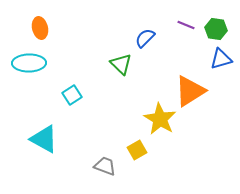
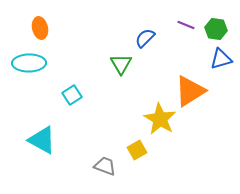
green triangle: rotated 15 degrees clockwise
cyan triangle: moved 2 px left, 1 px down
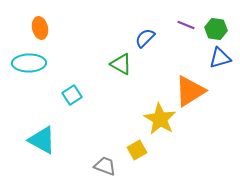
blue triangle: moved 1 px left, 1 px up
green triangle: rotated 30 degrees counterclockwise
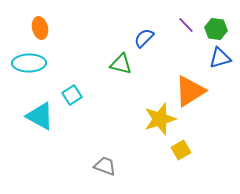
purple line: rotated 24 degrees clockwise
blue semicircle: moved 1 px left
green triangle: rotated 15 degrees counterclockwise
yellow star: rotated 24 degrees clockwise
cyan triangle: moved 2 px left, 24 px up
yellow square: moved 44 px right
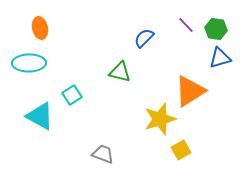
green triangle: moved 1 px left, 8 px down
gray trapezoid: moved 2 px left, 12 px up
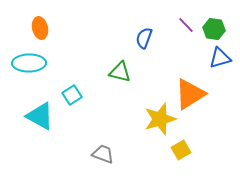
green hexagon: moved 2 px left
blue semicircle: rotated 25 degrees counterclockwise
orange triangle: moved 3 px down
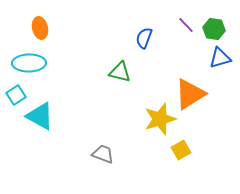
cyan square: moved 56 px left
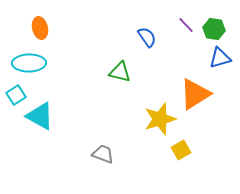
blue semicircle: moved 3 px right, 1 px up; rotated 125 degrees clockwise
orange triangle: moved 5 px right
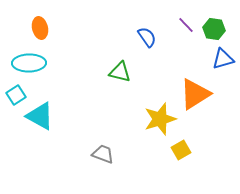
blue triangle: moved 3 px right, 1 px down
